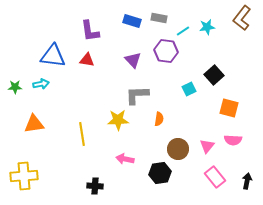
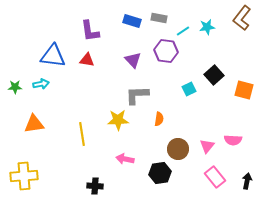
orange square: moved 15 px right, 18 px up
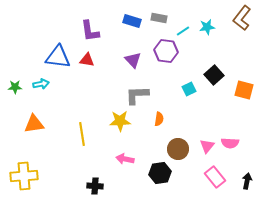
blue triangle: moved 5 px right, 1 px down
yellow star: moved 2 px right, 1 px down
pink semicircle: moved 3 px left, 3 px down
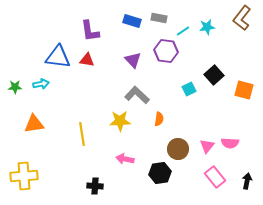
gray L-shape: rotated 45 degrees clockwise
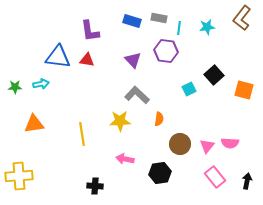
cyan line: moved 4 px left, 3 px up; rotated 48 degrees counterclockwise
brown circle: moved 2 px right, 5 px up
yellow cross: moved 5 px left
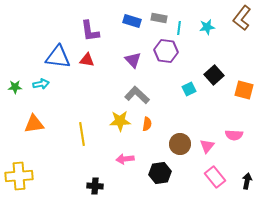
orange semicircle: moved 12 px left, 5 px down
pink semicircle: moved 4 px right, 8 px up
pink arrow: rotated 18 degrees counterclockwise
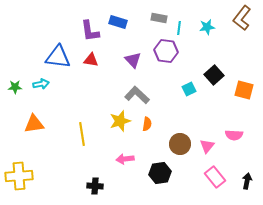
blue rectangle: moved 14 px left, 1 px down
red triangle: moved 4 px right
yellow star: rotated 15 degrees counterclockwise
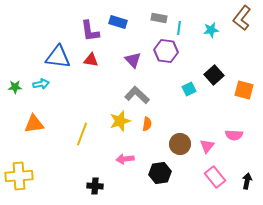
cyan star: moved 4 px right, 3 px down
yellow line: rotated 30 degrees clockwise
